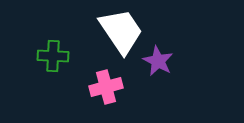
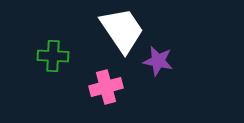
white trapezoid: moved 1 px right, 1 px up
purple star: rotated 16 degrees counterclockwise
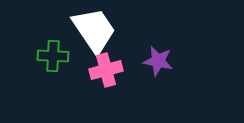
white trapezoid: moved 28 px left
pink cross: moved 17 px up
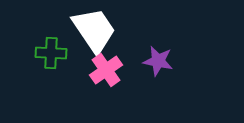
green cross: moved 2 px left, 3 px up
pink cross: rotated 20 degrees counterclockwise
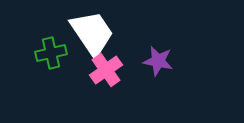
white trapezoid: moved 2 px left, 3 px down
green cross: rotated 16 degrees counterclockwise
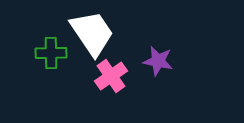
green cross: rotated 12 degrees clockwise
pink cross: moved 5 px right, 6 px down
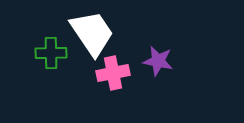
pink cross: moved 2 px right, 3 px up; rotated 24 degrees clockwise
